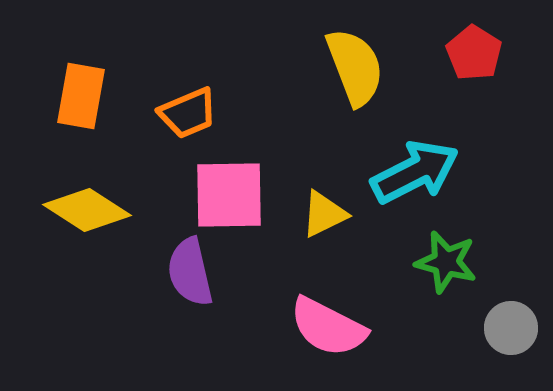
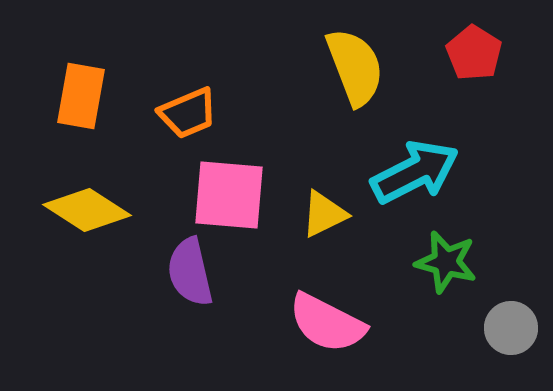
pink square: rotated 6 degrees clockwise
pink semicircle: moved 1 px left, 4 px up
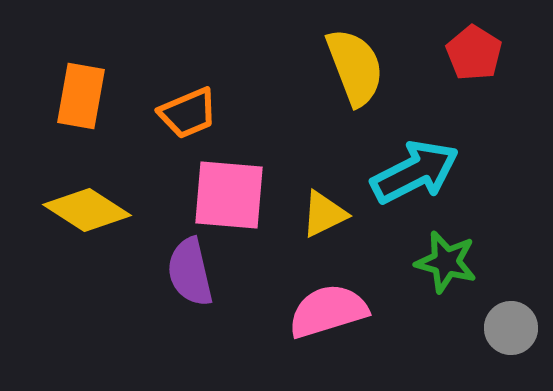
pink semicircle: moved 1 px right, 12 px up; rotated 136 degrees clockwise
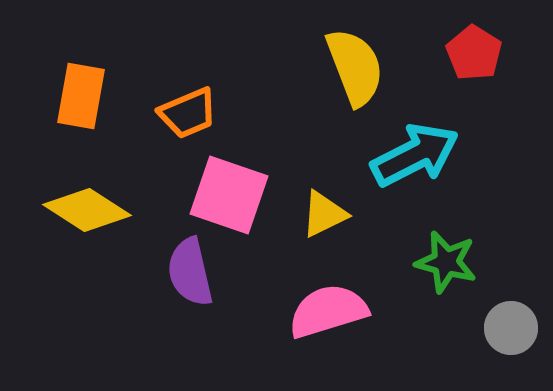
cyan arrow: moved 17 px up
pink square: rotated 14 degrees clockwise
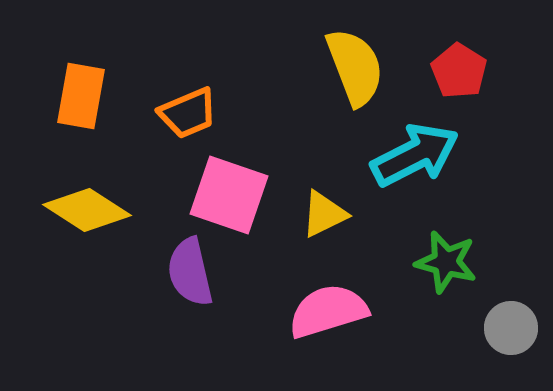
red pentagon: moved 15 px left, 18 px down
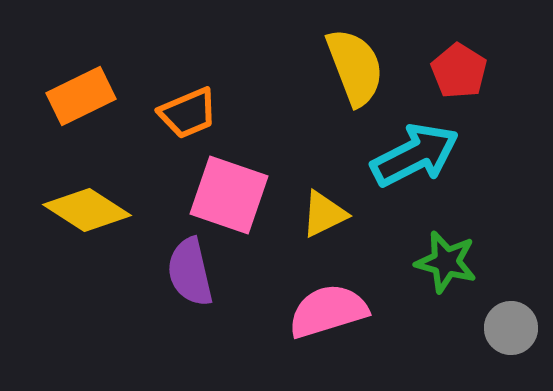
orange rectangle: rotated 54 degrees clockwise
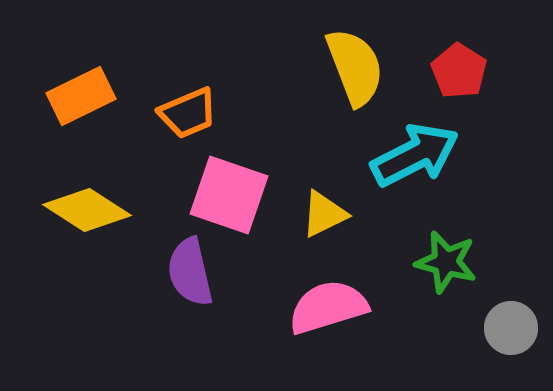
pink semicircle: moved 4 px up
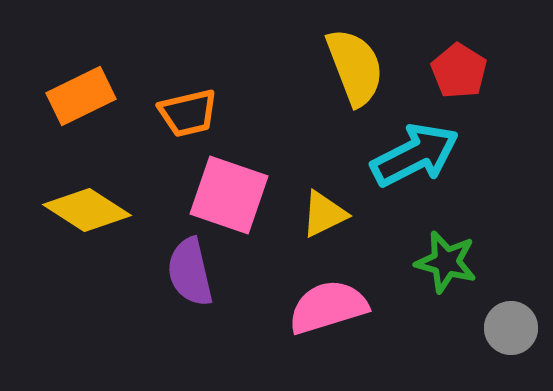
orange trapezoid: rotated 10 degrees clockwise
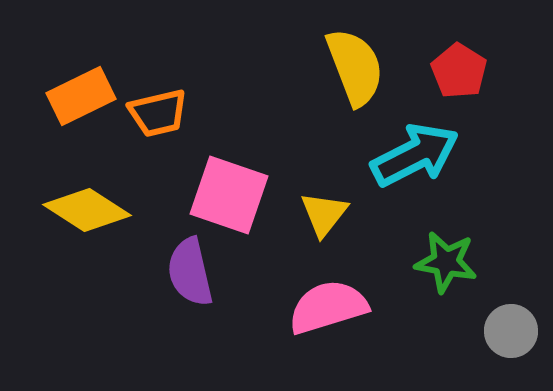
orange trapezoid: moved 30 px left
yellow triangle: rotated 26 degrees counterclockwise
green star: rotated 4 degrees counterclockwise
gray circle: moved 3 px down
